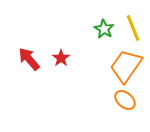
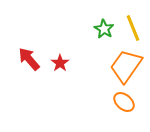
red star: moved 1 px left, 5 px down
orange ellipse: moved 1 px left, 2 px down
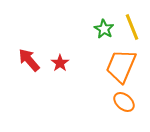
yellow line: moved 1 px left, 1 px up
red arrow: moved 1 px down
orange trapezoid: moved 5 px left; rotated 12 degrees counterclockwise
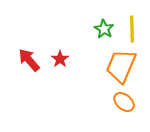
yellow line: moved 2 px down; rotated 20 degrees clockwise
red star: moved 4 px up
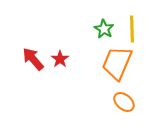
red arrow: moved 4 px right, 1 px up
orange trapezoid: moved 4 px left, 3 px up
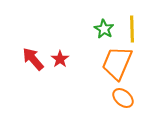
orange ellipse: moved 1 px left, 4 px up
